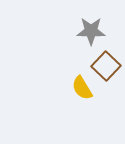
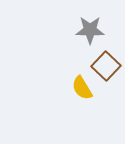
gray star: moved 1 px left, 1 px up
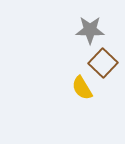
brown square: moved 3 px left, 3 px up
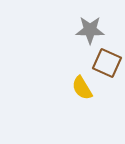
brown square: moved 4 px right; rotated 20 degrees counterclockwise
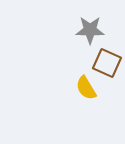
yellow semicircle: moved 4 px right
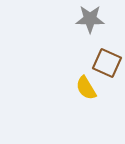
gray star: moved 11 px up
